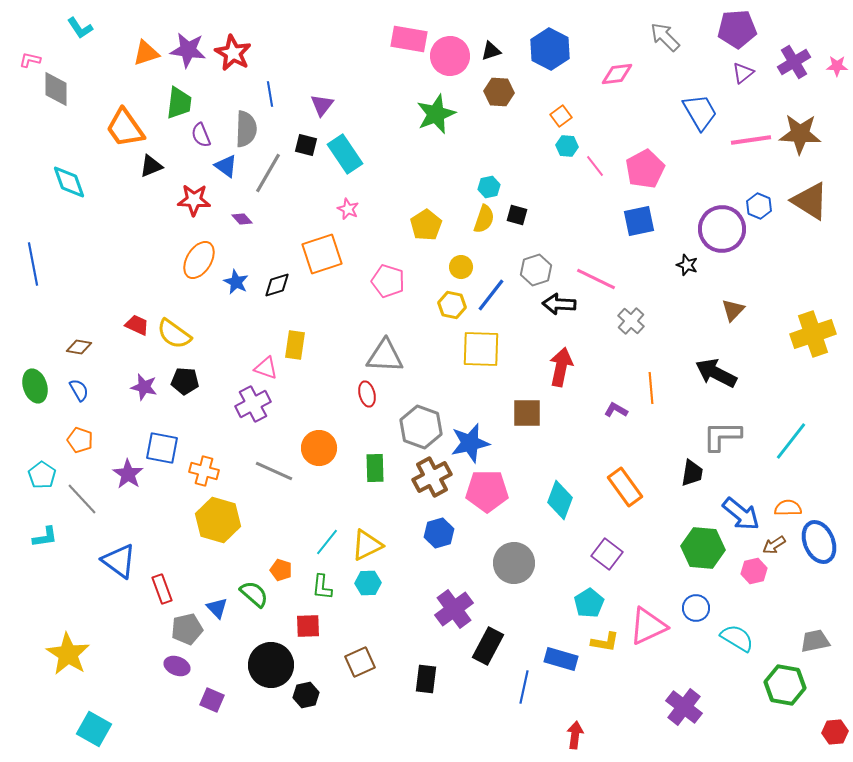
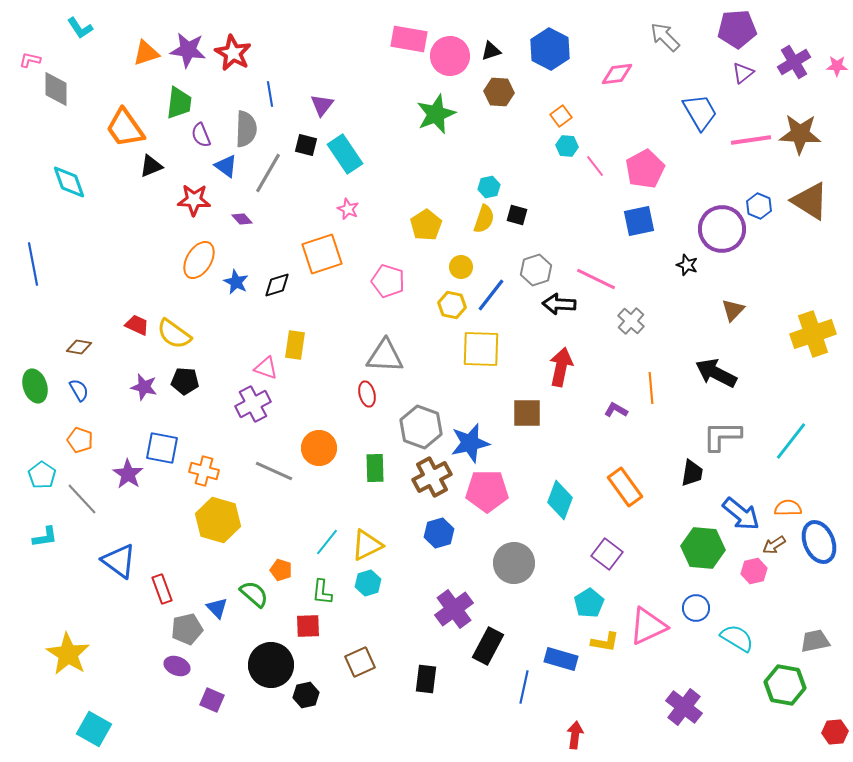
cyan hexagon at (368, 583): rotated 15 degrees counterclockwise
green L-shape at (322, 587): moved 5 px down
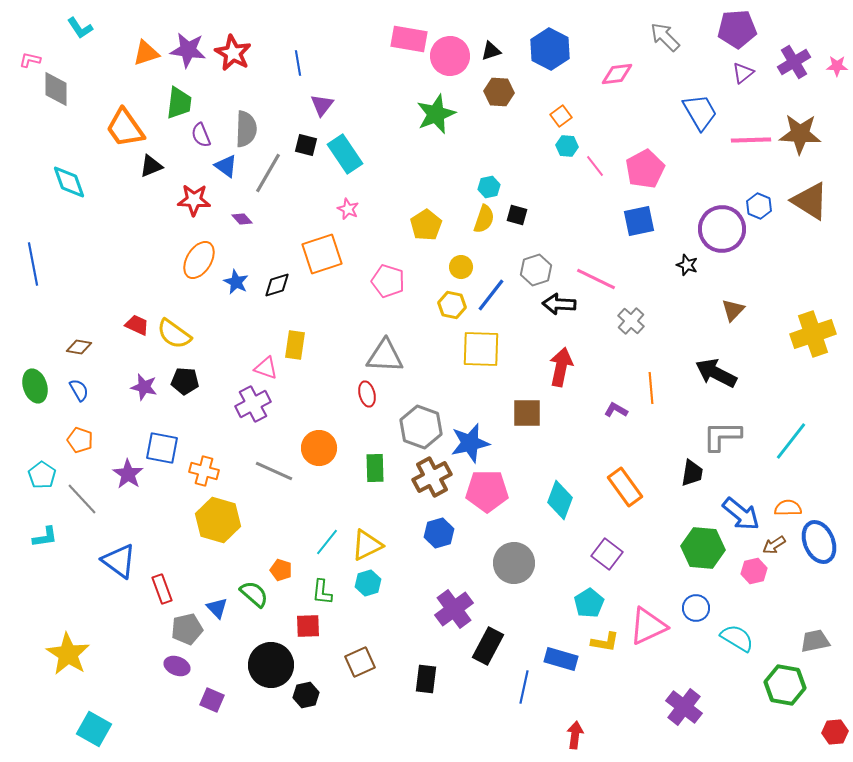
blue line at (270, 94): moved 28 px right, 31 px up
pink line at (751, 140): rotated 6 degrees clockwise
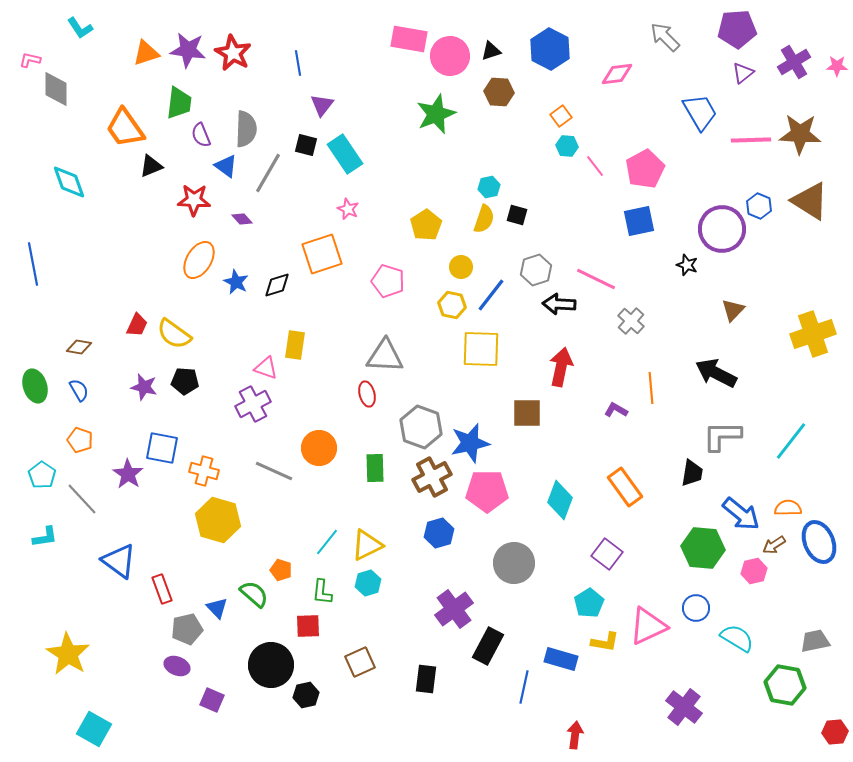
red trapezoid at (137, 325): rotated 90 degrees clockwise
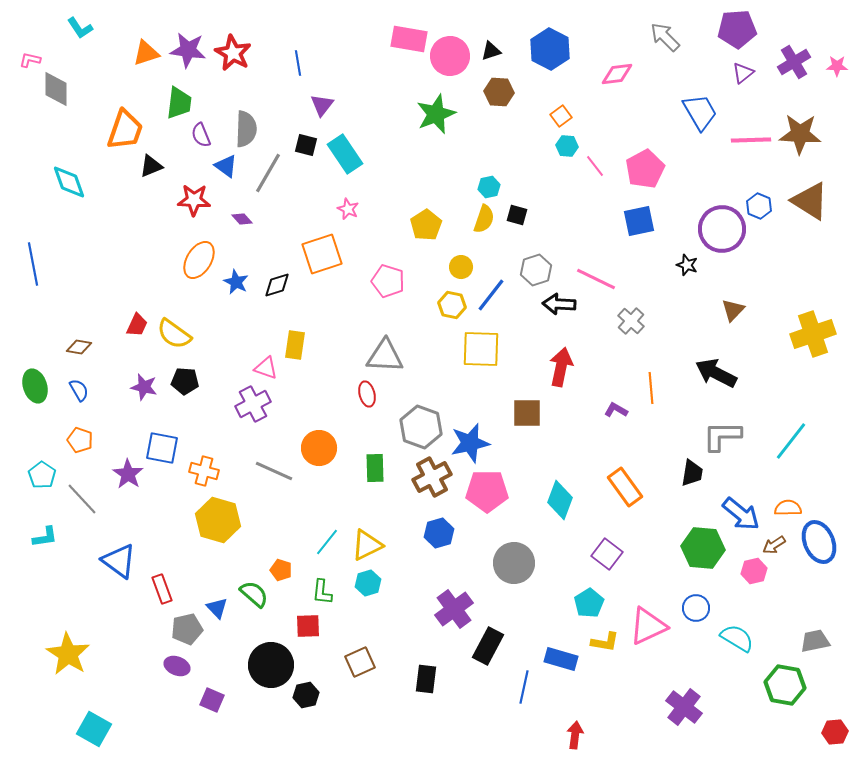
orange trapezoid at (125, 128): moved 2 px down; rotated 126 degrees counterclockwise
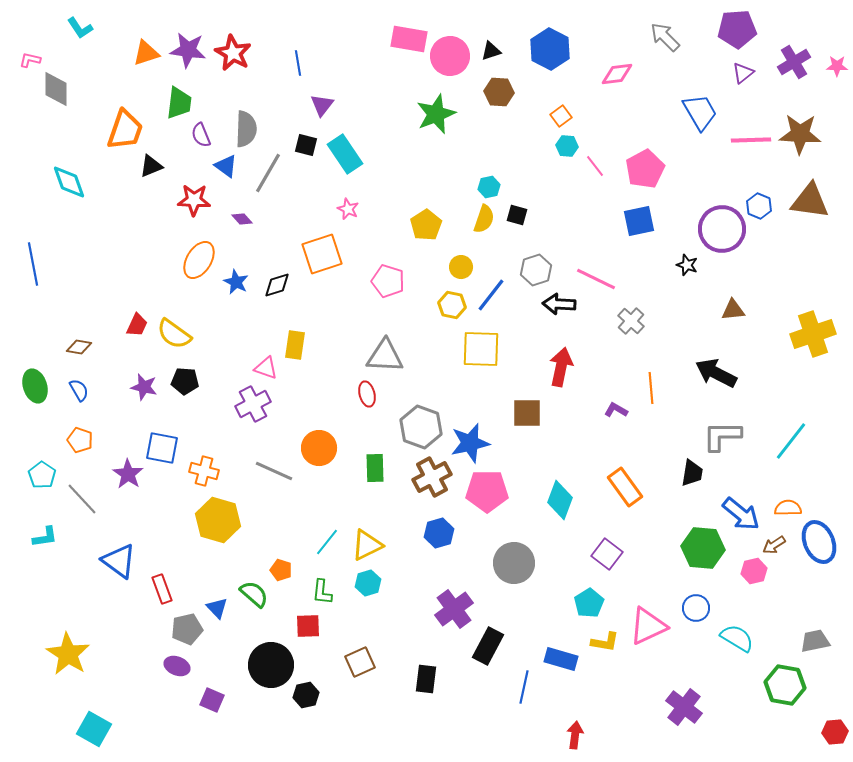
brown triangle at (810, 201): rotated 24 degrees counterclockwise
brown triangle at (733, 310): rotated 40 degrees clockwise
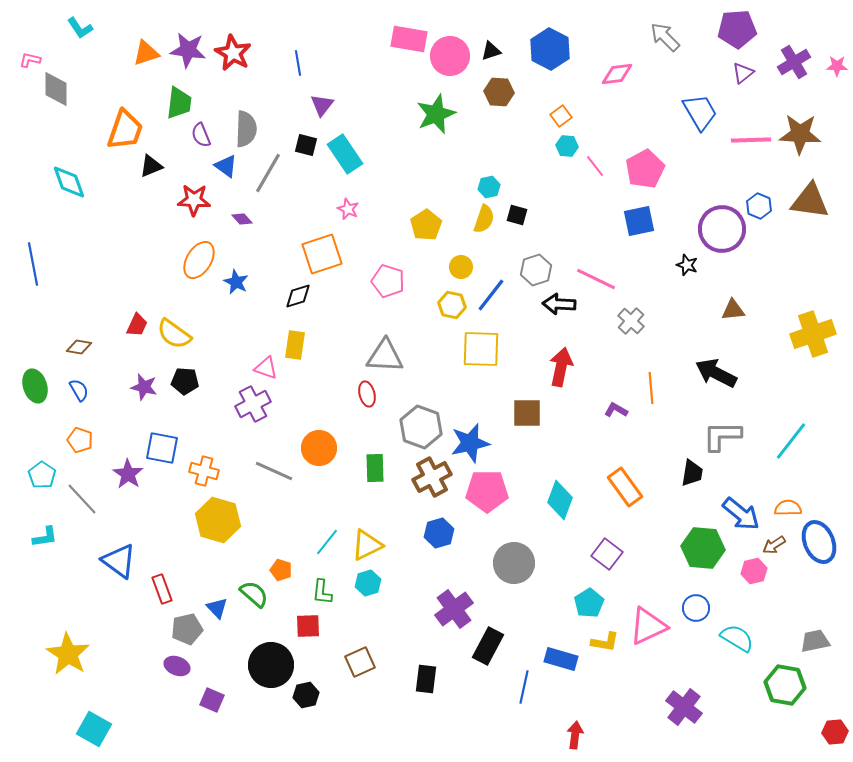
black diamond at (277, 285): moved 21 px right, 11 px down
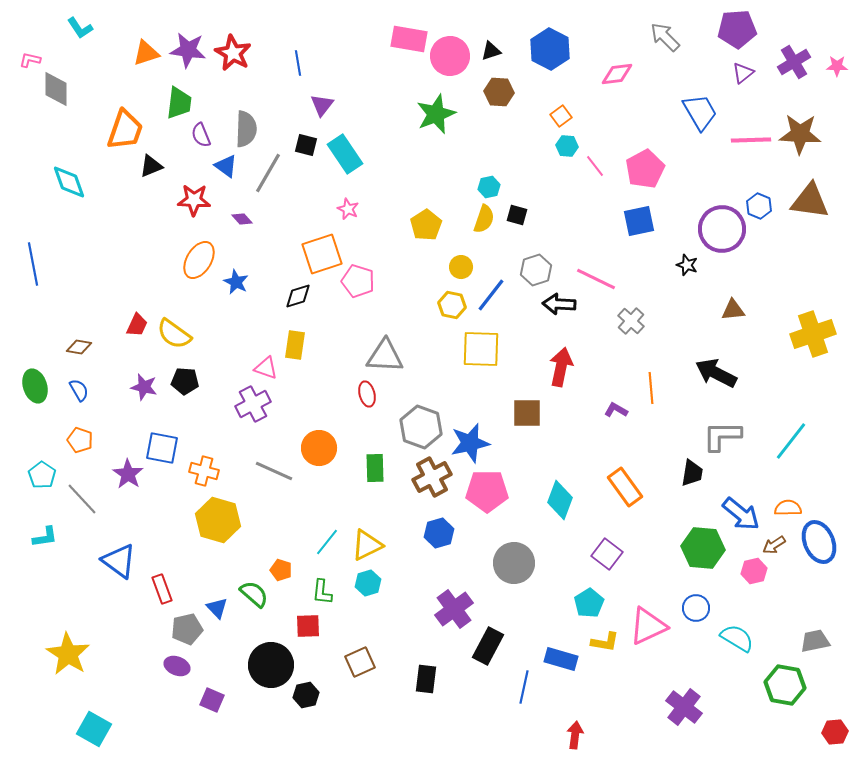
pink pentagon at (388, 281): moved 30 px left
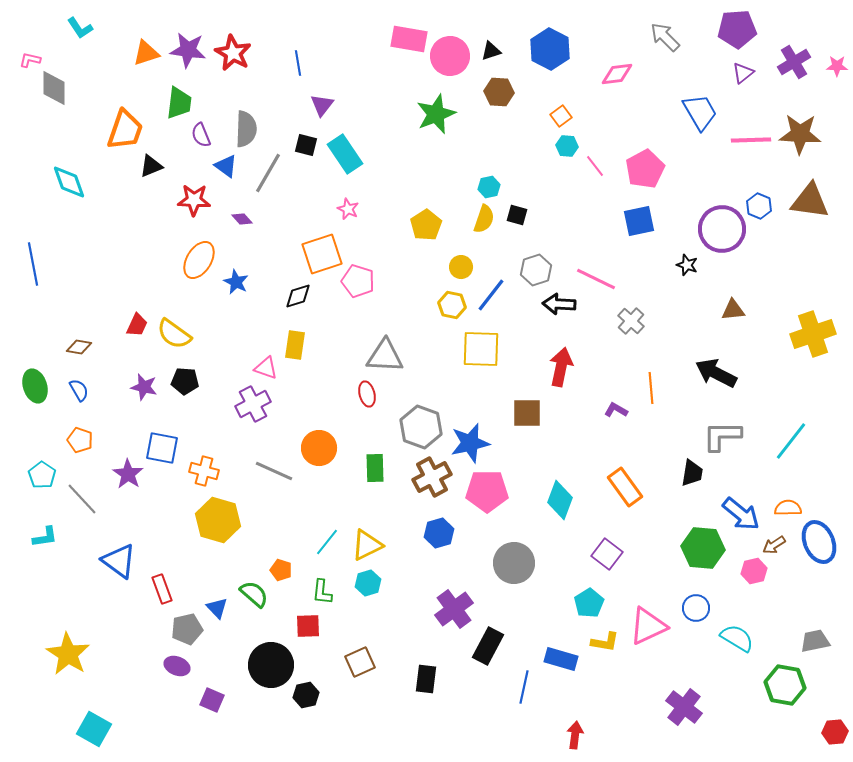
gray diamond at (56, 89): moved 2 px left, 1 px up
